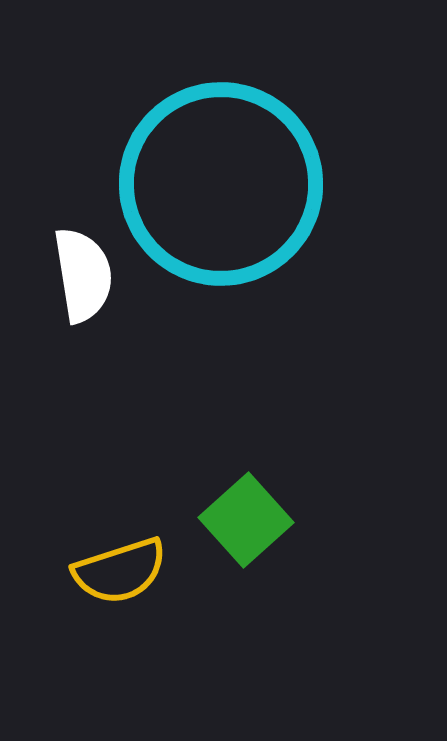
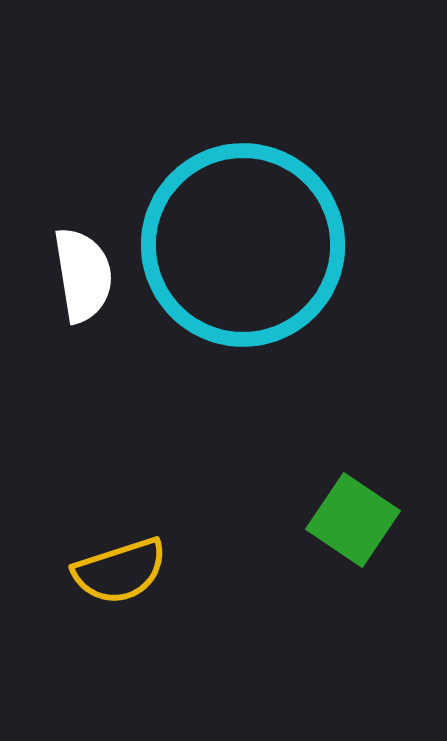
cyan circle: moved 22 px right, 61 px down
green square: moved 107 px right; rotated 14 degrees counterclockwise
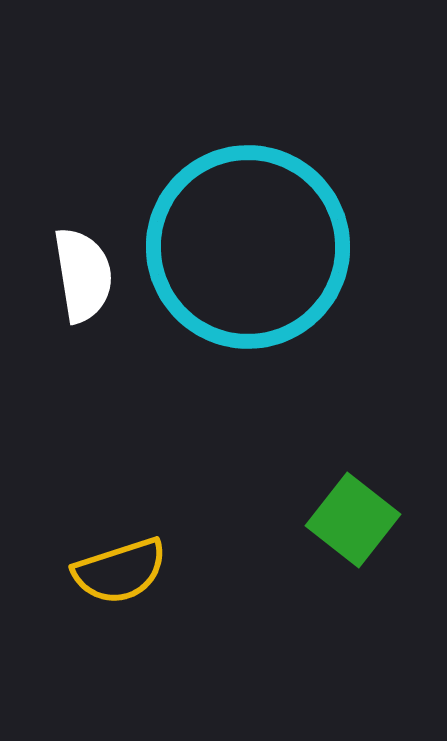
cyan circle: moved 5 px right, 2 px down
green square: rotated 4 degrees clockwise
